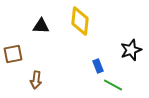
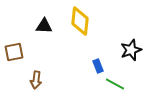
black triangle: moved 3 px right
brown square: moved 1 px right, 2 px up
green line: moved 2 px right, 1 px up
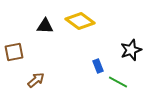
yellow diamond: rotated 60 degrees counterclockwise
black triangle: moved 1 px right
brown arrow: rotated 138 degrees counterclockwise
green line: moved 3 px right, 2 px up
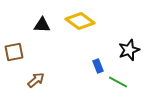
black triangle: moved 3 px left, 1 px up
black star: moved 2 px left
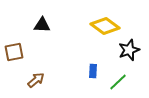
yellow diamond: moved 25 px right, 5 px down
blue rectangle: moved 5 px left, 5 px down; rotated 24 degrees clockwise
green line: rotated 72 degrees counterclockwise
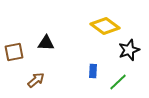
black triangle: moved 4 px right, 18 px down
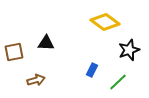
yellow diamond: moved 4 px up
blue rectangle: moved 1 px left, 1 px up; rotated 24 degrees clockwise
brown arrow: rotated 24 degrees clockwise
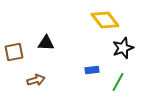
yellow diamond: moved 2 px up; rotated 16 degrees clockwise
black star: moved 6 px left, 2 px up
blue rectangle: rotated 56 degrees clockwise
green line: rotated 18 degrees counterclockwise
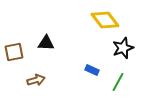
blue rectangle: rotated 32 degrees clockwise
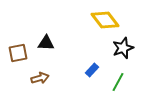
brown square: moved 4 px right, 1 px down
blue rectangle: rotated 72 degrees counterclockwise
brown arrow: moved 4 px right, 2 px up
